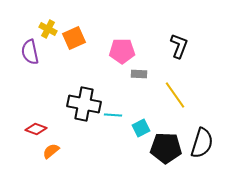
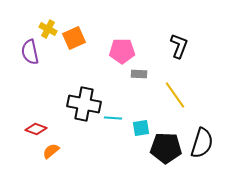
cyan line: moved 3 px down
cyan square: rotated 18 degrees clockwise
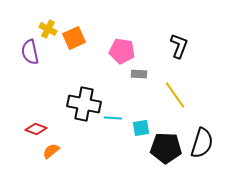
pink pentagon: rotated 10 degrees clockwise
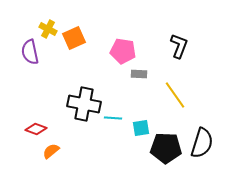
pink pentagon: moved 1 px right
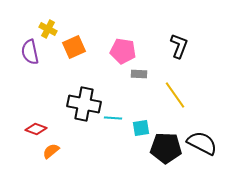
orange square: moved 9 px down
black semicircle: rotated 80 degrees counterclockwise
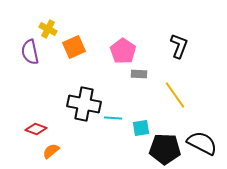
pink pentagon: rotated 25 degrees clockwise
black pentagon: moved 1 px left, 1 px down
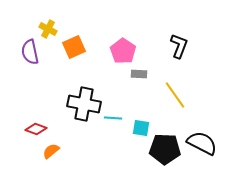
cyan square: rotated 18 degrees clockwise
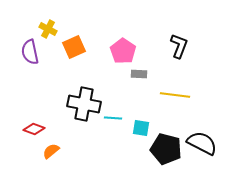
yellow line: rotated 48 degrees counterclockwise
red diamond: moved 2 px left
black pentagon: moved 1 px right; rotated 12 degrees clockwise
